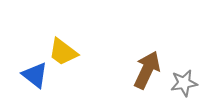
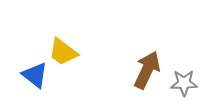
gray star: rotated 8 degrees clockwise
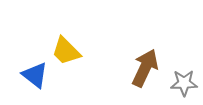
yellow trapezoid: moved 3 px right, 1 px up; rotated 8 degrees clockwise
brown arrow: moved 2 px left, 2 px up
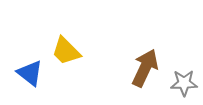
blue triangle: moved 5 px left, 2 px up
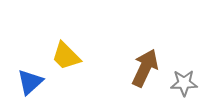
yellow trapezoid: moved 5 px down
blue triangle: moved 9 px down; rotated 40 degrees clockwise
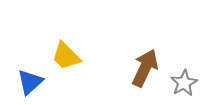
gray star: rotated 28 degrees counterclockwise
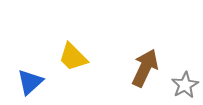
yellow trapezoid: moved 7 px right, 1 px down
gray star: moved 1 px right, 2 px down
